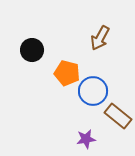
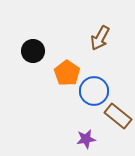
black circle: moved 1 px right, 1 px down
orange pentagon: rotated 20 degrees clockwise
blue circle: moved 1 px right
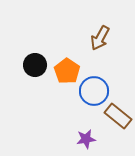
black circle: moved 2 px right, 14 px down
orange pentagon: moved 2 px up
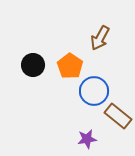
black circle: moved 2 px left
orange pentagon: moved 3 px right, 5 px up
purple star: moved 1 px right
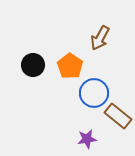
blue circle: moved 2 px down
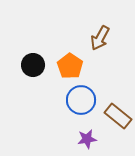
blue circle: moved 13 px left, 7 px down
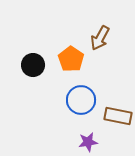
orange pentagon: moved 1 px right, 7 px up
brown rectangle: rotated 28 degrees counterclockwise
purple star: moved 1 px right, 3 px down
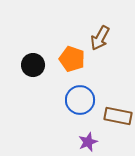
orange pentagon: moved 1 px right; rotated 15 degrees counterclockwise
blue circle: moved 1 px left
purple star: rotated 12 degrees counterclockwise
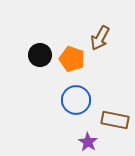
black circle: moved 7 px right, 10 px up
blue circle: moved 4 px left
brown rectangle: moved 3 px left, 4 px down
purple star: rotated 18 degrees counterclockwise
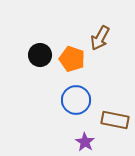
purple star: moved 3 px left
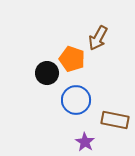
brown arrow: moved 2 px left
black circle: moved 7 px right, 18 px down
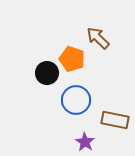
brown arrow: rotated 105 degrees clockwise
